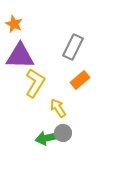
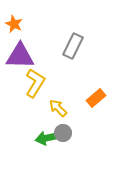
gray rectangle: moved 1 px up
orange rectangle: moved 16 px right, 18 px down
yellow arrow: rotated 12 degrees counterclockwise
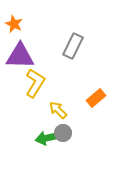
yellow arrow: moved 2 px down
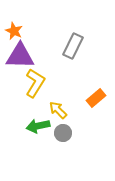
orange star: moved 7 px down
green arrow: moved 9 px left, 12 px up
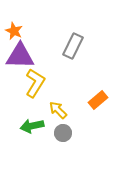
orange rectangle: moved 2 px right, 2 px down
green arrow: moved 6 px left
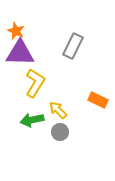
orange star: moved 2 px right
purple triangle: moved 3 px up
orange rectangle: rotated 66 degrees clockwise
green arrow: moved 6 px up
gray circle: moved 3 px left, 1 px up
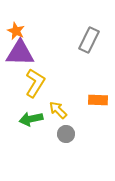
gray rectangle: moved 16 px right, 6 px up
orange rectangle: rotated 24 degrees counterclockwise
green arrow: moved 1 px left, 1 px up
gray circle: moved 6 px right, 2 px down
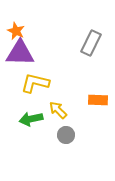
gray rectangle: moved 2 px right, 3 px down
yellow L-shape: rotated 108 degrees counterclockwise
gray circle: moved 1 px down
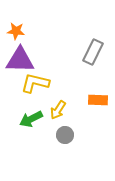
orange star: rotated 18 degrees counterclockwise
gray rectangle: moved 2 px right, 9 px down
purple triangle: moved 7 px down
yellow arrow: rotated 102 degrees counterclockwise
green arrow: rotated 15 degrees counterclockwise
gray circle: moved 1 px left
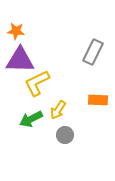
yellow L-shape: moved 2 px right; rotated 40 degrees counterclockwise
